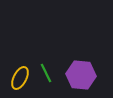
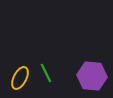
purple hexagon: moved 11 px right, 1 px down
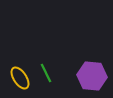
yellow ellipse: rotated 60 degrees counterclockwise
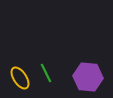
purple hexagon: moved 4 px left, 1 px down
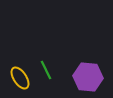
green line: moved 3 px up
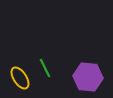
green line: moved 1 px left, 2 px up
